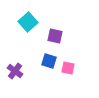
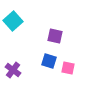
cyan square: moved 15 px left, 1 px up
purple cross: moved 2 px left, 1 px up
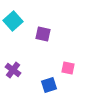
purple square: moved 12 px left, 2 px up
blue square: moved 24 px down; rotated 35 degrees counterclockwise
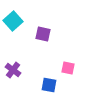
blue square: rotated 28 degrees clockwise
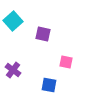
pink square: moved 2 px left, 6 px up
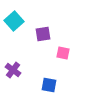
cyan square: moved 1 px right
purple square: rotated 21 degrees counterclockwise
pink square: moved 3 px left, 9 px up
